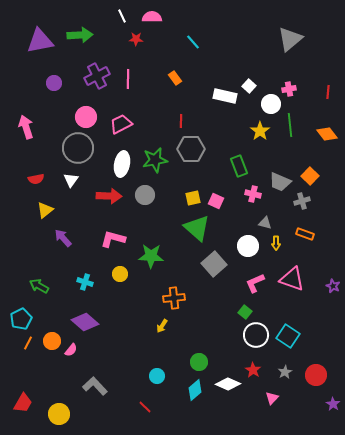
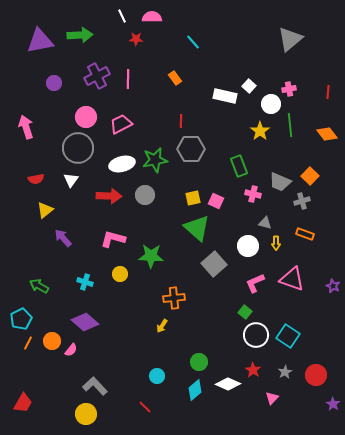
white ellipse at (122, 164): rotated 65 degrees clockwise
yellow circle at (59, 414): moved 27 px right
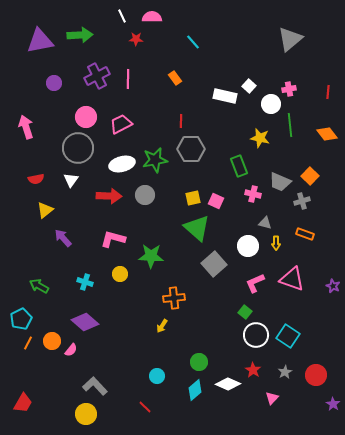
yellow star at (260, 131): moved 7 px down; rotated 24 degrees counterclockwise
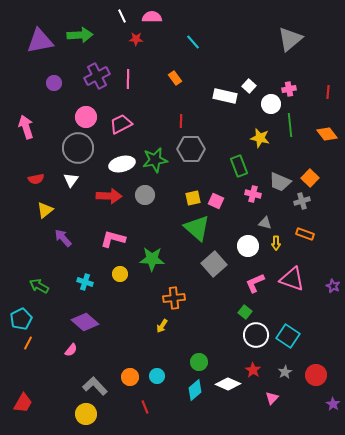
orange square at (310, 176): moved 2 px down
green star at (151, 256): moved 1 px right, 3 px down
orange circle at (52, 341): moved 78 px right, 36 px down
red line at (145, 407): rotated 24 degrees clockwise
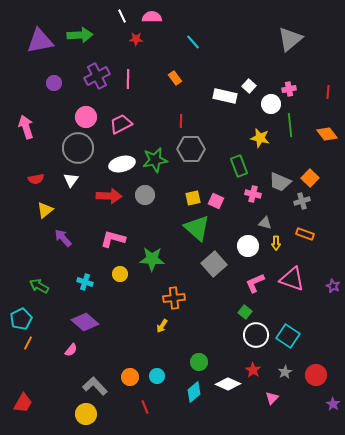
cyan diamond at (195, 390): moved 1 px left, 2 px down
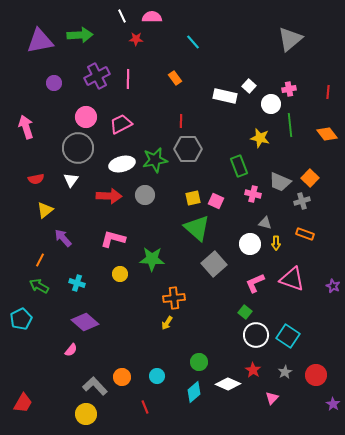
gray hexagon at (191, 149): moved 3 px left
white circle at (248, 246): moved 2 px right, 2 px up
cyan cross at (85, 282): moved 8 px left, 1 px down
yellow arrow at (162, 326): moved 5 px right, 3 px up
orange line at (28, 343): moved 12 px right, 83 px up
orange circle at (130, 377): moved 8 px left
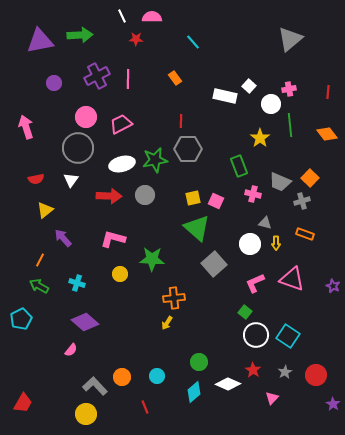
yellow star at (260, 138): rotated 24 degrees clockwise
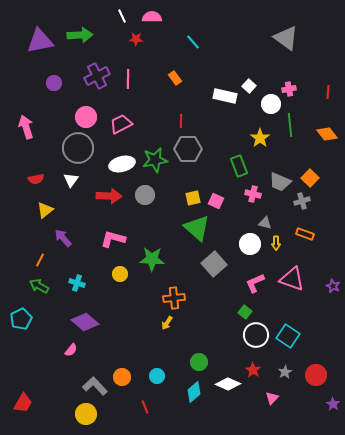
gray triangle at (290, 39): moved 4 px left, 1 px up; rotated 44 degrees counterclockwise
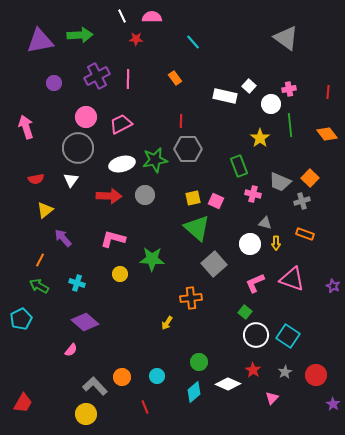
orange cross at (174, 298): moved 17 px right
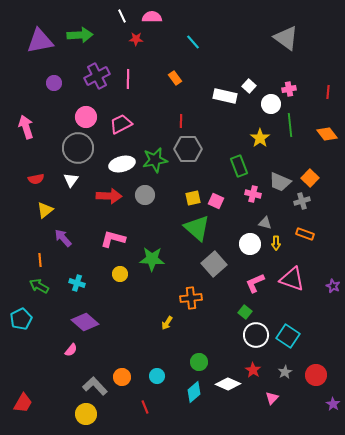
orange line at (40, 260): rotated 32 degrees counterclockwise
